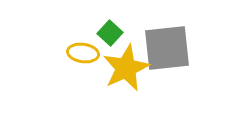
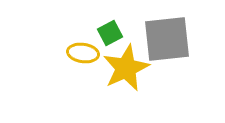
green square: rotated 20 degrees clockwise
gray square: moved 9 px up
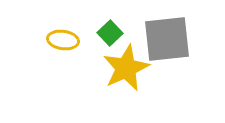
green square: rotated 15 degrees counterclockwise
yellow ellipse: moved 20 px left, 13 px up
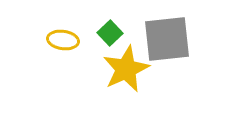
yellow star: moved 1 px down
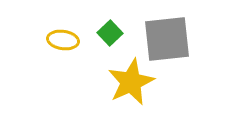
yellow star: moved 5 px right, 13 px down
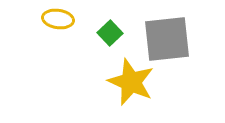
yellow ellipse: moved 5 px left, 21 px up
yellow star: rotated 24 degrees counterclockwise
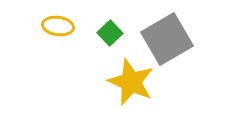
yellow ellipse: moved 7 px down
gray square: rotated 24 degrees counterclockwise
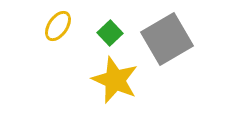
yellow ellipse: rotated 64 degrees counterclockwise
yellow star: moved 16 px left, 2 px up
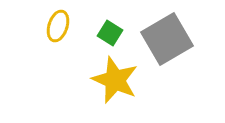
yellow ellipse: rotated 16 degrees counterclockwise
green square: rotated 15 degrees counterclockwise
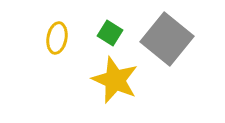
yellow ellipse: moved 1 px left, 12 px down; rotated 8 degrees counterclockwise
gray square: rotated 21 degrees counterclockwise
